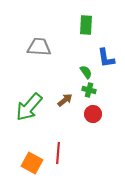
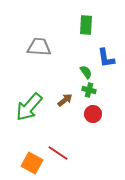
red line: rotated 60 degrees counterclockwise
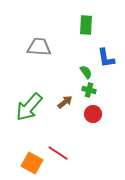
brown arrow: moved 2 px down
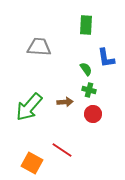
green semicircle: moved 3 px up
brown arrow: rotated 35 degrees clockwise
red line: moved 4 px right, 3 px up
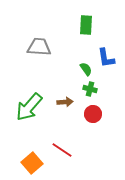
green cross: moved 1 px right, 1 px up
orange square: rotated 20 degrees clockwise
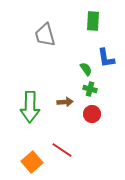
green rectangle: moved 7 px right, 4 px up
gray trapezoid: moved 6 px right, 12 px up; rotated 110 degrees counterclockwise
green arrow: moved 1 px right; rotated 40 degrees counterclockwise
red circle: moved 1 px left
orange square: moved 1 px up
